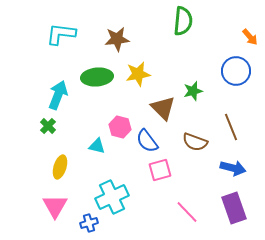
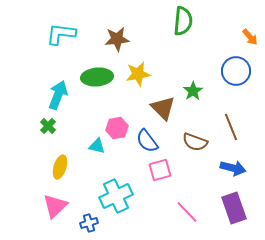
green star: rotated 18 degrees counterclockwise
pink hexagon: moved 3 px left, 1 px down; rotated 25 degrees counterclockwise
cyan cross: moved 4 px right, 1 px up
pink triangle: rotated 16 degrees clockwise
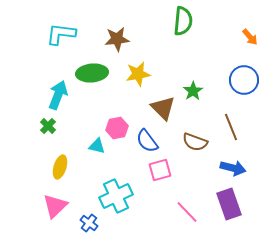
blue circle: moved 8 px right, 9 px down
green ellipse: moved 5 px left, 4 px up
purple rectangle: moved 5 px left, 4 px up
blue cross: rotated 36 degrees counterclockwise
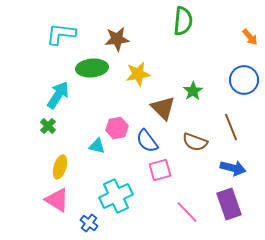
green ellipse: moved 5 px up
cyan arrow: rotated 12 degrees clockwise
pink triangle: moved 2 px right, 6 px up; rotated 44 degrees counterclockwise
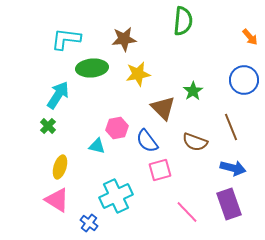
cyan L-shape: moved 5 px right, 5 px down
brown star: moved 7 px right
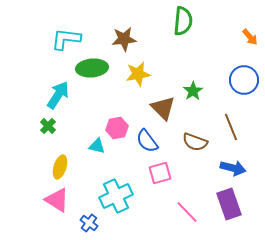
pink square: moved 3 px down
